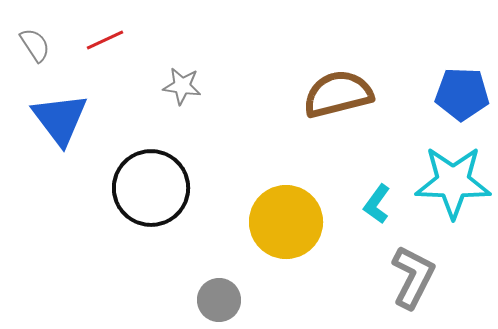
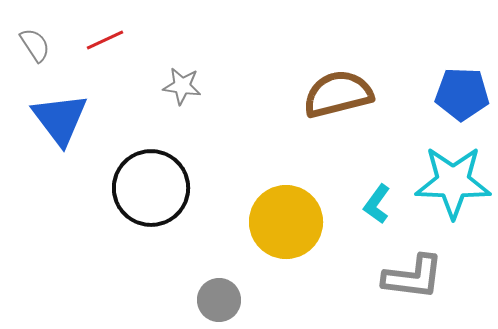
gray L-shape: rotated 70 degrees clockwise
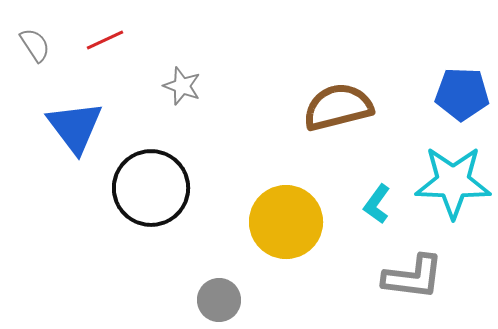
gray star: rotated 12 degrees clockwise
brown semicircle: moved 13 px down
blue triangle: moved 15 px right, 8 px down
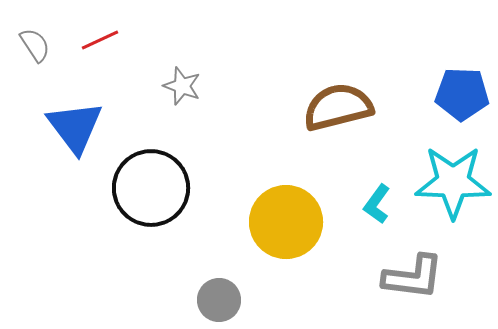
red line: moved 5 px left
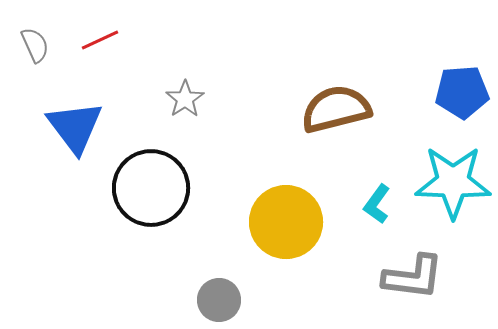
gray semicircle: rotated 9 degrees clockwise
gray star: moved 3 px right, 13 px down; rotated 18 degrees clockwise
blue pentagon: moved 2 px up; rotated 6 degrees counterclockwise
brown semicircle: moved 2 px left, 2 px down
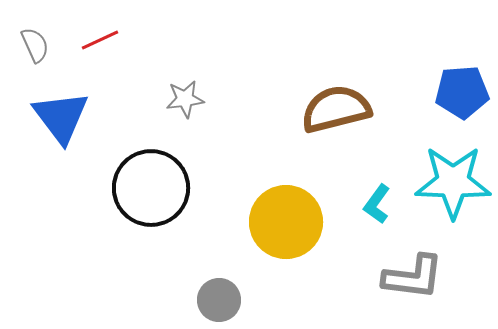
gray star: rotated 27 degrees clockwise
blue triangle: moved 14 px left, 10 px up
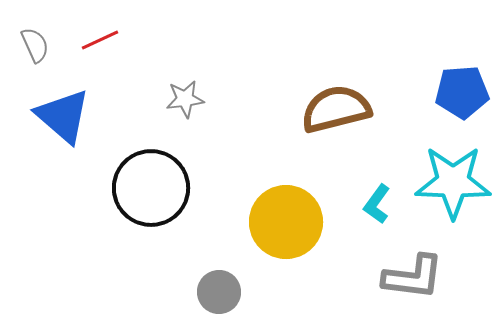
blue triangle: moved 2 px right, 1 px up; rotated 12 degrees counterclockwise
gray circle: moved 8 px up
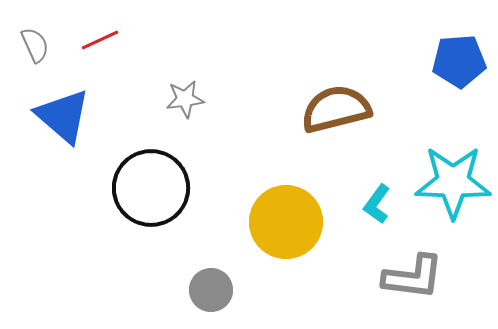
blue pentagon: moved 3 px left, 31 px up
gray circle: moved 8 px left, 2 px up
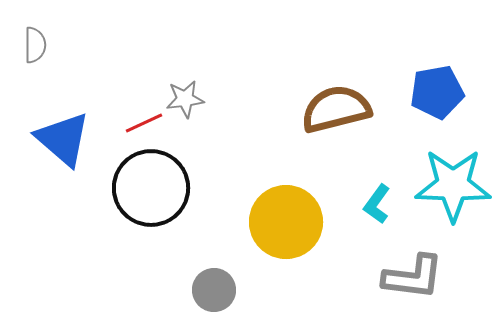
red line: moved 44 px right, 83 px down
gray semicircle: rotated 24 degrees clockwise
blue pentagon: moved 22 px left, 31 px down; rotated 6 degrees counterclockwise
blue triangle: moved 23 px down
cyan star: moved 3 px down
gray circle: moved 3 px right
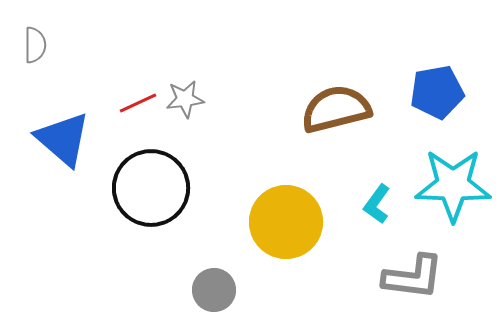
red line: moved 6 px left, 20 px up
